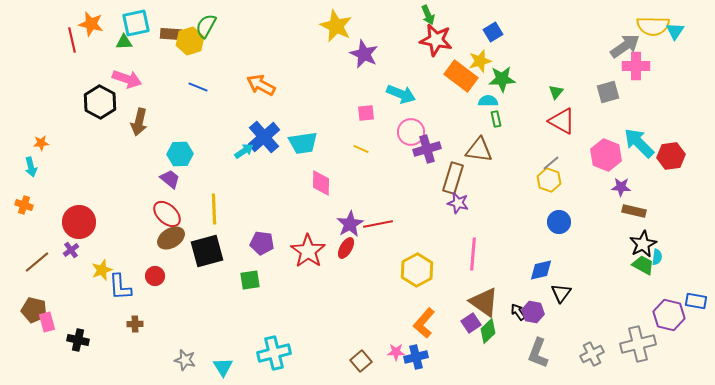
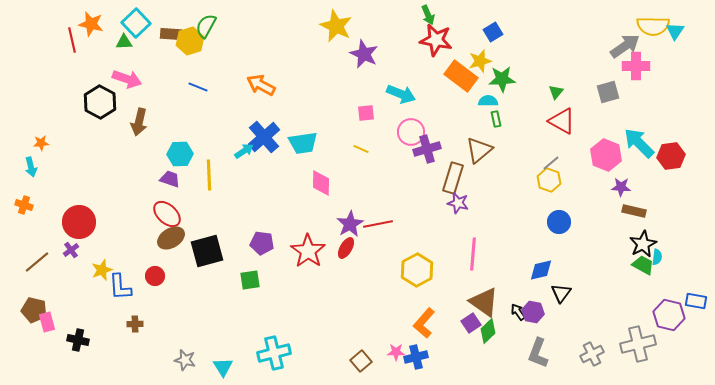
cyan square at (136, 23): rotated 32 degrees counterclockwise
brown triangle at (479, 150): rotated 48 degrees counterclockwise
purple trapezoid at (170, 179): rotated 20 degrees counterclockwise
yellow line at (214, 209): moved 5 px left, 34 px up
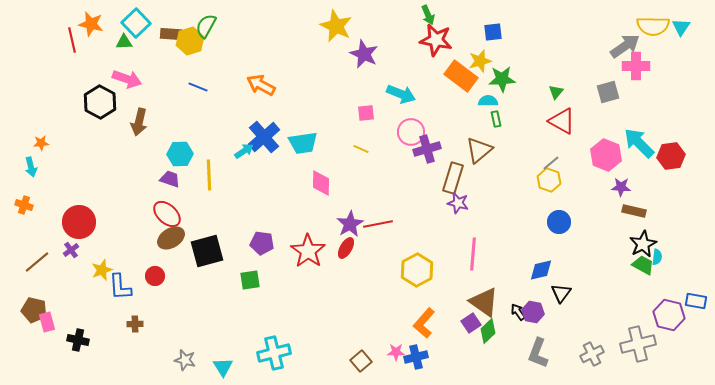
cyan triangle at (675, 31): moved 6 px right, 4 px up
blue square at (493, 32): rotated 24 degrees clockwise
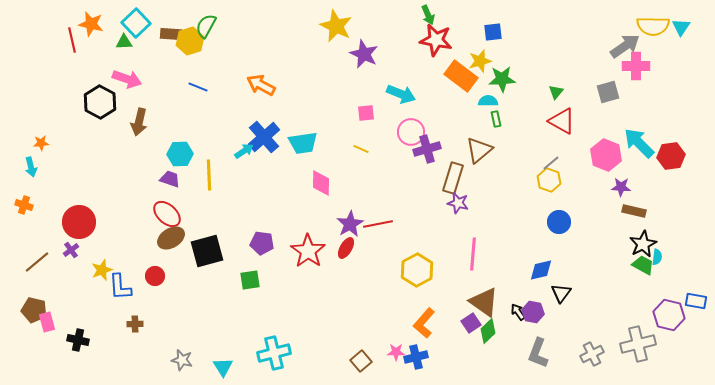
gray star at (185, 360): moved 3 px left
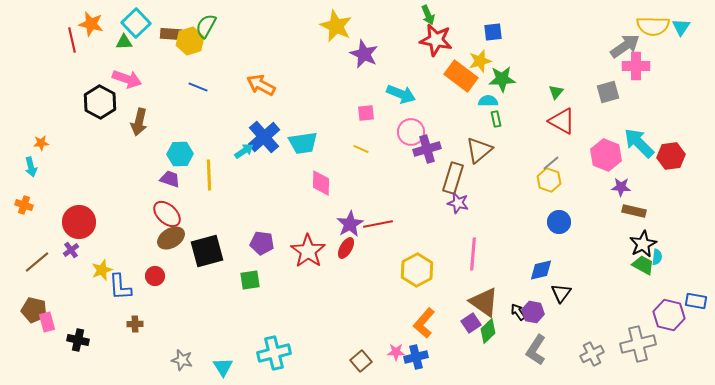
gray L-shape at (538, 353): moved 2 px left, 3 px up; rotated 12 degrees clockwise
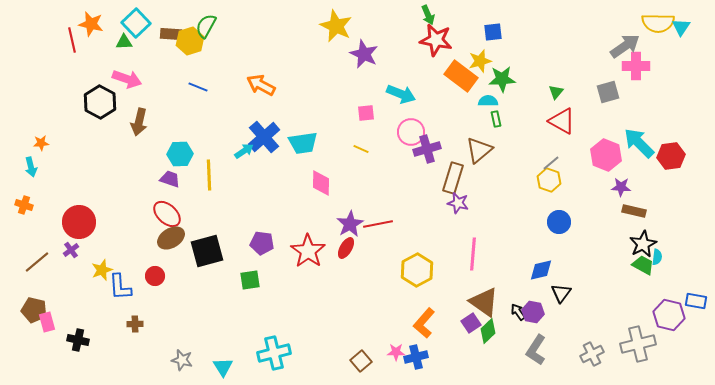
yellow semicircle at (653, 26): moved 5 px right, 3 px up
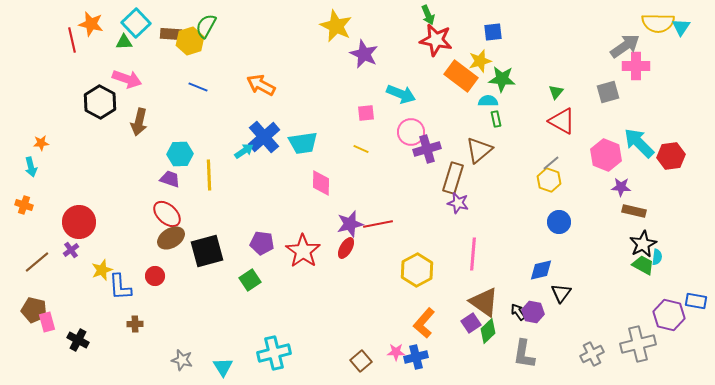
green star at (502, 79): rotated 8 degrees clockwise
purple star at (350, 224): rotated 16 degrees clockwise
red star at (308, 251): moved 5 px left
green square at (250, 280): rotated 25 degrees counterclockwise
black cross at (78, 340): rotated 15 degrees clockwise
gray L-shape at (536, 350): moved 12 px left, 4 px down; rotated 24 degrees counterclockwise
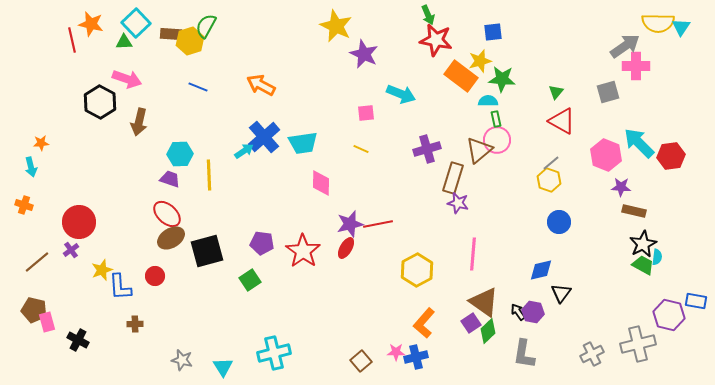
pink circle at (411, 132): moved 86 px right, 8 px down
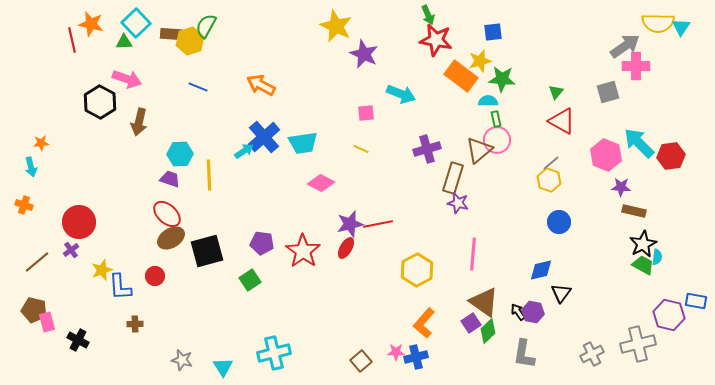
pink diamond at (321, 183): rotated 64 degrees counterclockwise
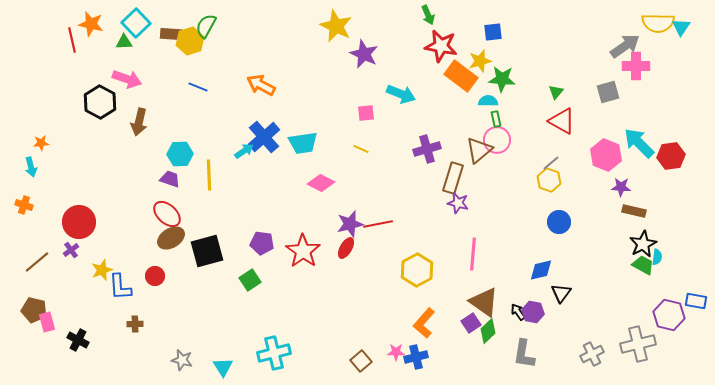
red star at (436, 40): moved 5 px right, 6 px down
